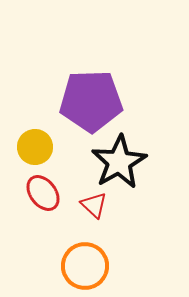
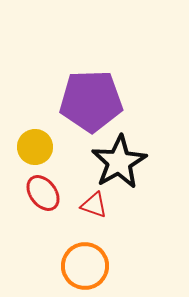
red triangle: rotated 24 degrees counterclockwise
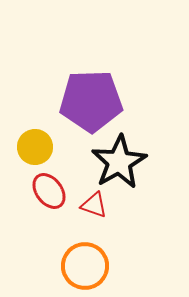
red ellipse: moved 6 px right, 2 px up
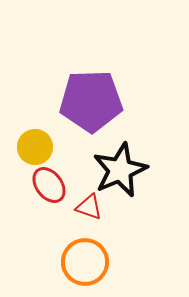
black star: moved 1 px right, 8 px down; rotated 6 degrees clockwise
red ellipse: moved 6 px up
red triangle: moved 5 px left, 2 px down
orange circle: moved 4 px up
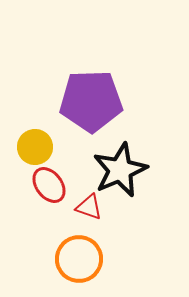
orange circle: moved 6 px left, 3 px up
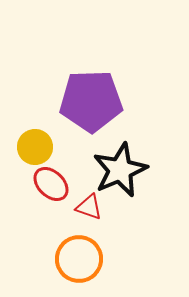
red ellipse: moved 2 px right, 1 px up; rotated 9 degrees counterclockwise
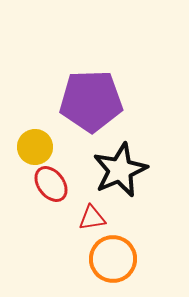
red ellipse: rotated 9 degrees clockwise
red triangle: moved 3 px right, 11 px down; rotated 28 degrees counterclockwise
orange circle: moved 34 px right
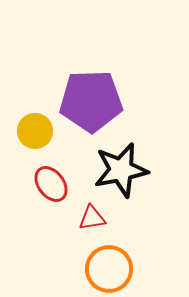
yellow circle: moved 16 px up
black star: moved 1 px right; rotated 12 degrees clockwise
orange circle: moved 4 px left, 10 px down
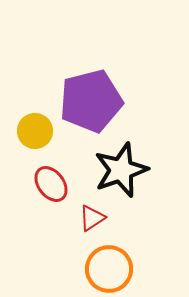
purple pentagon: rotated 12 degrees counterclockwise
black star: rotated 8 degrees counterclockwise
red triangle: rotated 24 degrees counterclockwise
